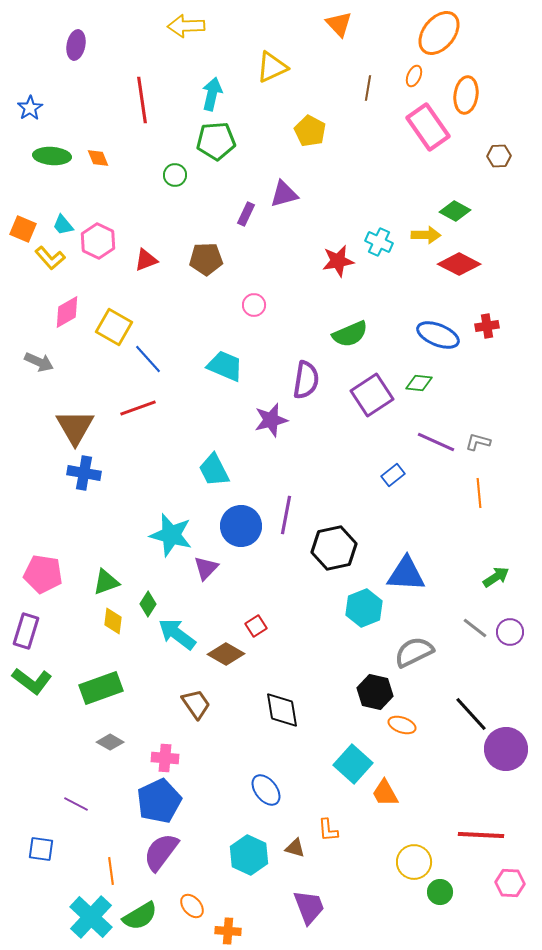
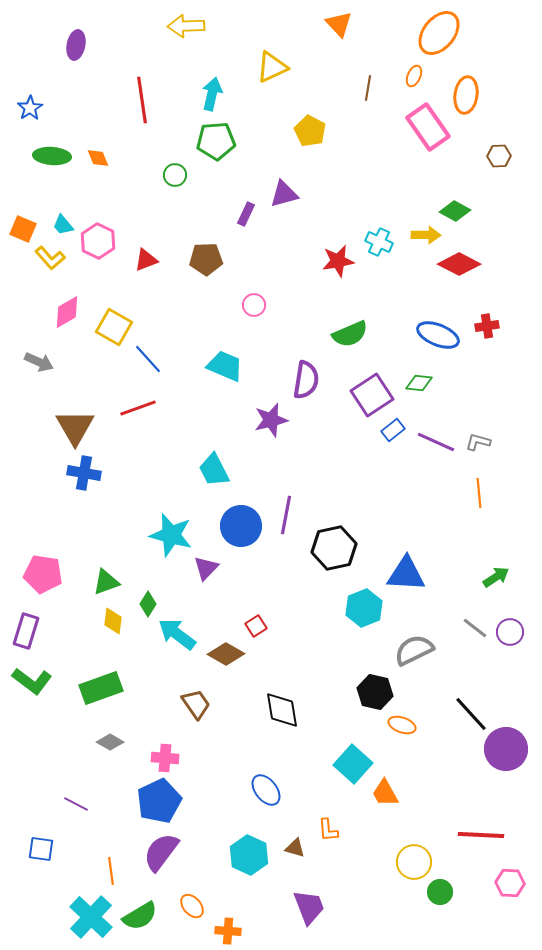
blue rectangle at (393, 475): moved 45 px up
gray semicircle at (414, 652): moved 2 px up
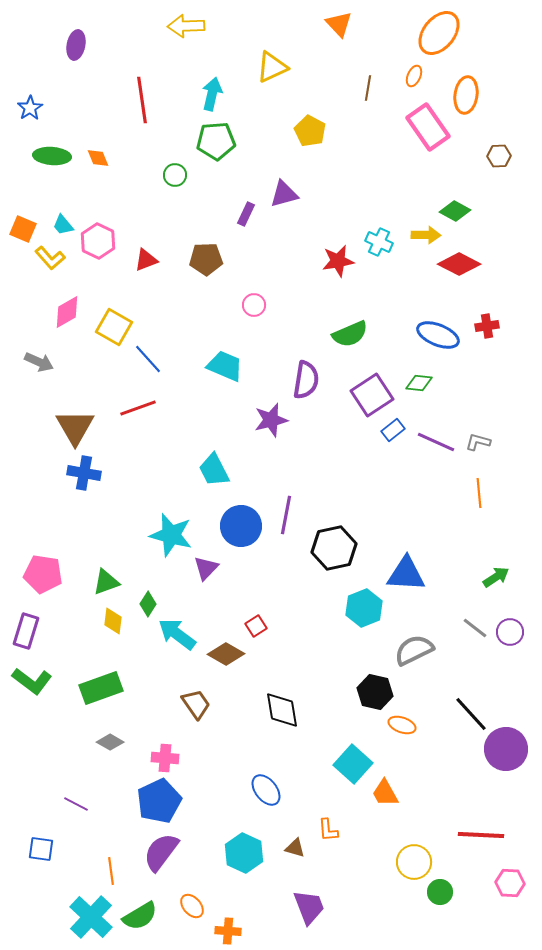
cyan hexagon at (249, 855): moved 5 px left, 2 px up
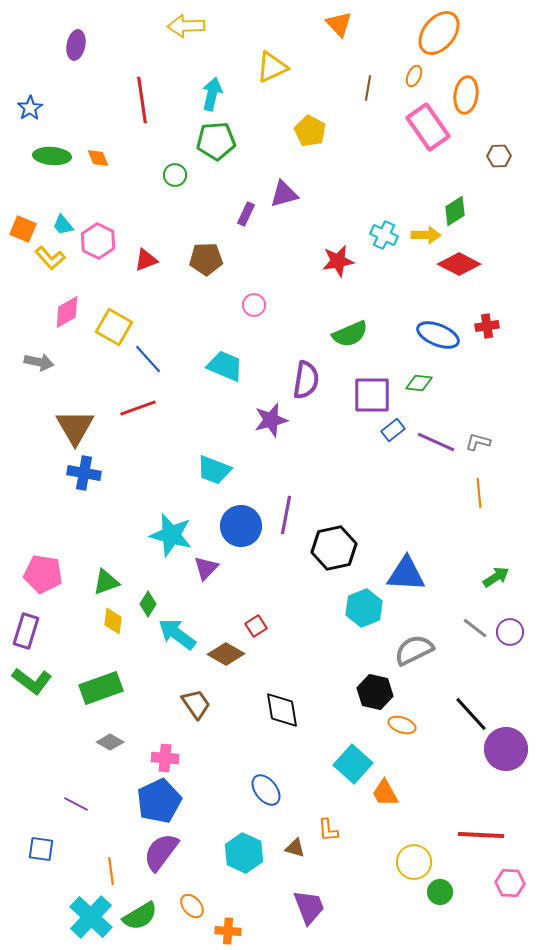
green diamond at (455, 211): rotated 60 degrees counterclockwise
cyan cross at (379, 242): moved 5 px right, 7 px up
gray arrow at (39, 362): rotated 12 degrees counterclockwise
purple square at (372, 395): rotated 33 degrees clockwise
cyan trapezoid at (214, 470): rotated 42 degrees counterclockwise
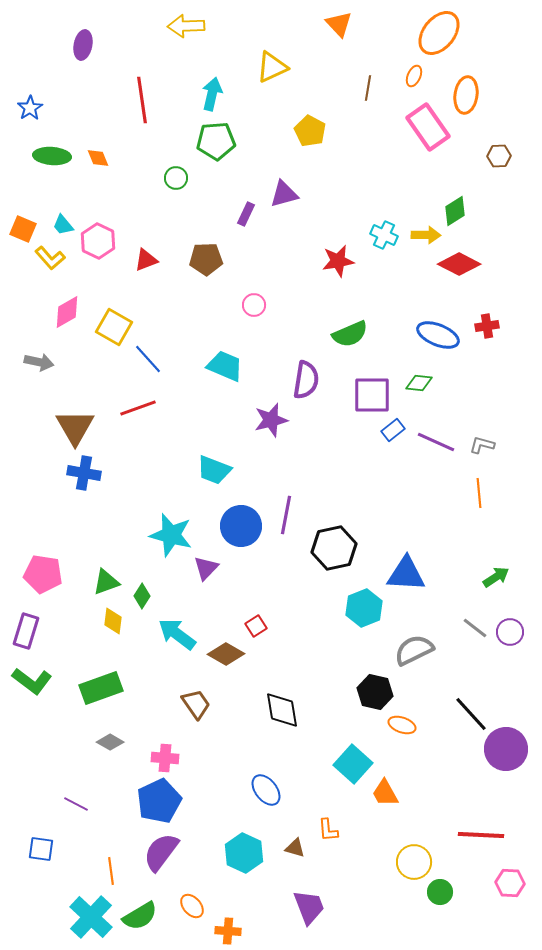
purple ellipse at (76, 45): moved 7 px right
green circle at (175, 175): moved 1 px right, 3 px down
gray L-shape at (478, 442): moved 4 px right, 3 px down
green diamond at (148, 604): moved 6 px left, 8 px up
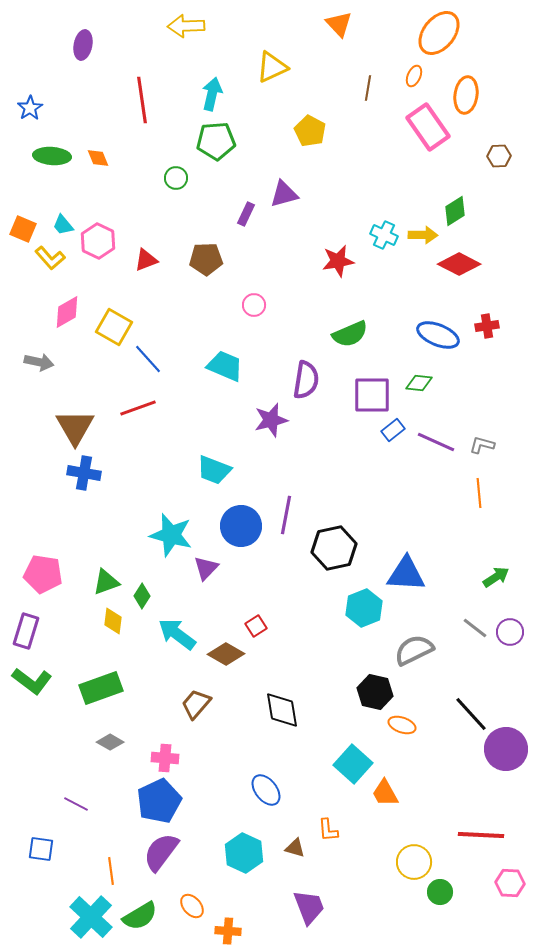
yellow arrow at (426, 235): moved 3 px left
brown trapezoid at (196, 704): rotated 104 degrees counterclockwise
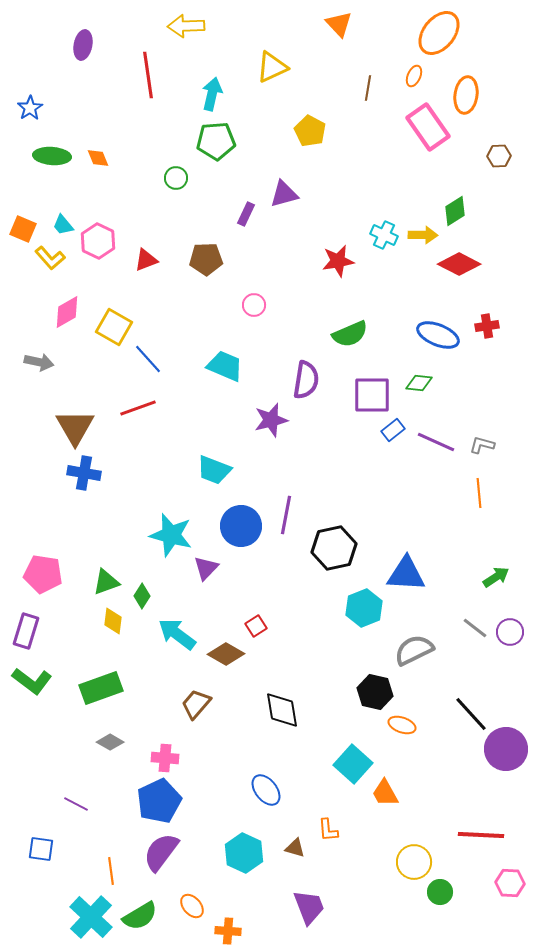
red line at (142, 100): moved 6 px right, 25 px up
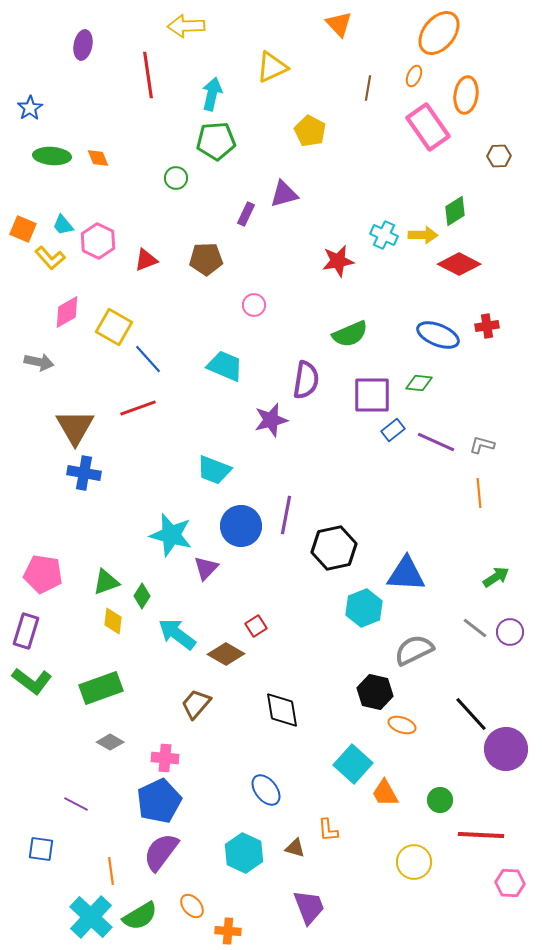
green circle at (440, 892): moved 92 px up
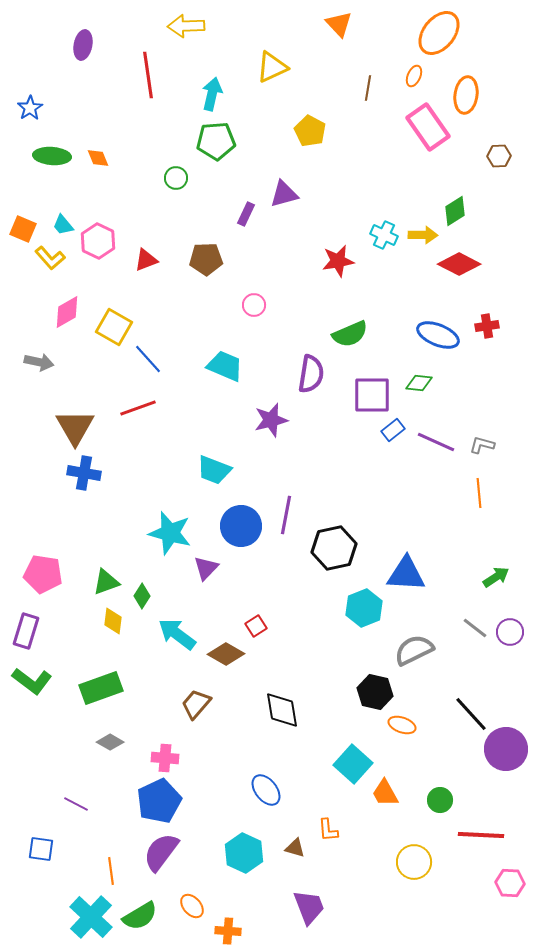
purple semicircle at (306, 380): moved 5 px right, 6 px up
cyan star at (171, 535): moved 1 px left, 2 px up
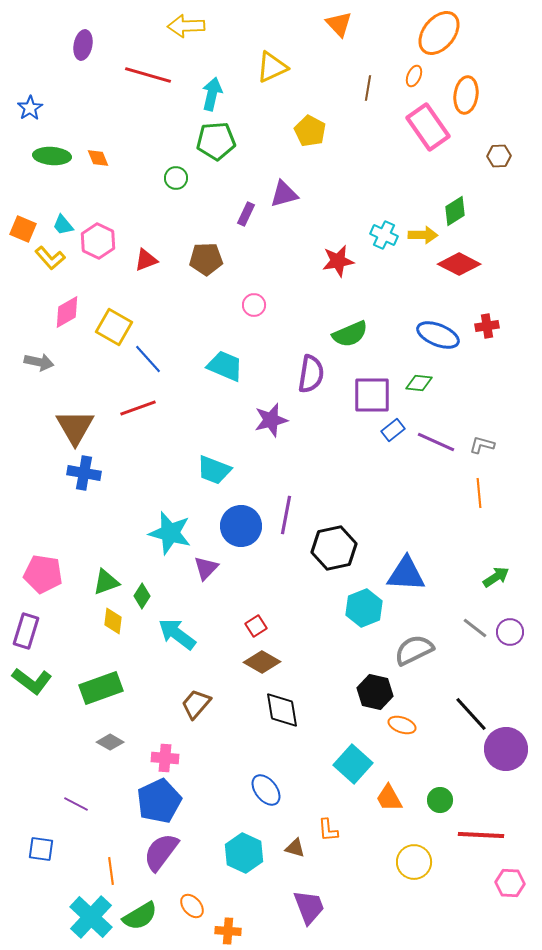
red line at (148, 75): rotated 66 degrees counterclockwise
brown diamond at (226, 654): moved 36 px right, 8 px down
orange trapezoid at (385, 793): moved 4 px right, 5 px down
